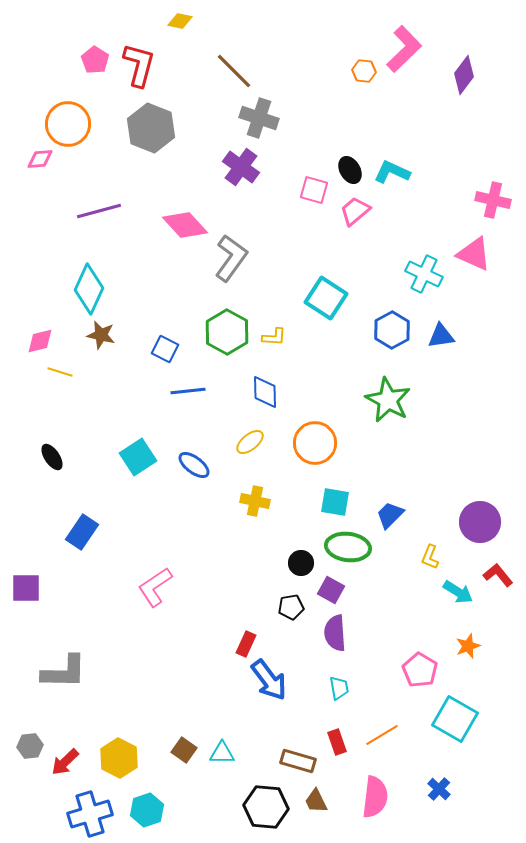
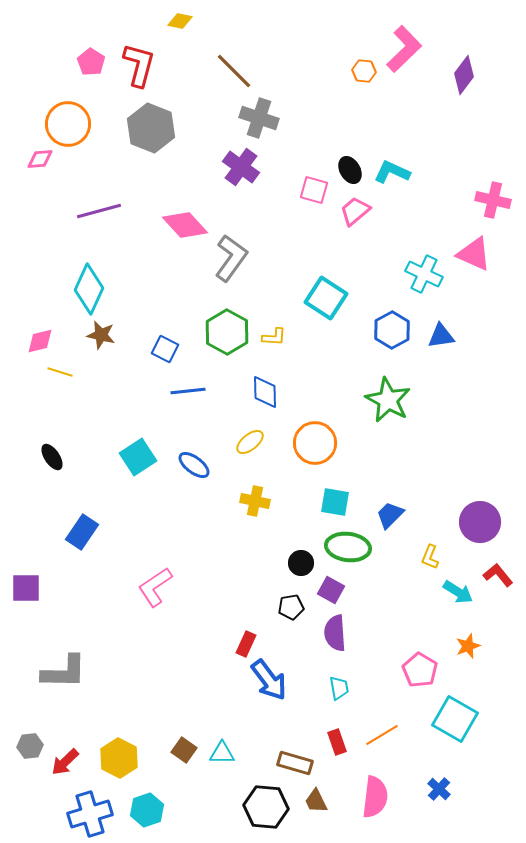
pink pentagon at (95, 60): moved 4 px left, 2 px down
brown rectangle at (298, 761): moved 3 px left, 2 px down
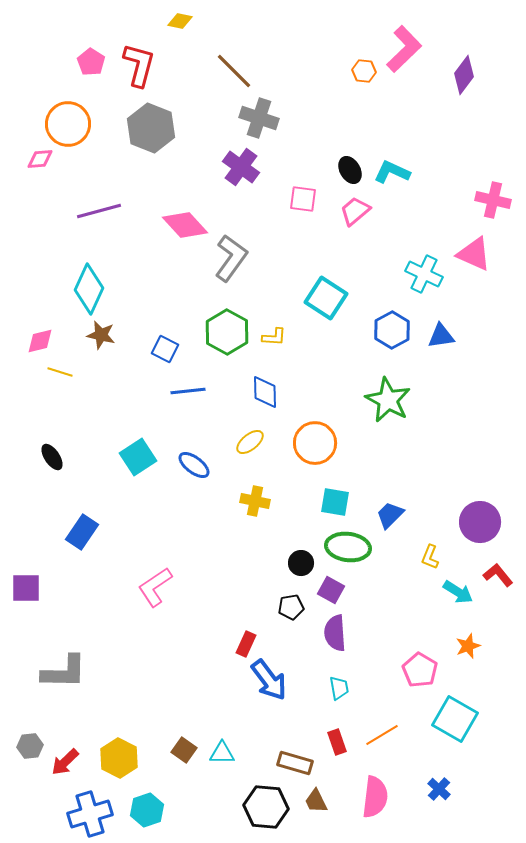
pink square at (314, 190): moved 11 px left, 9 px down; rotated 8 degrees counterclockwise
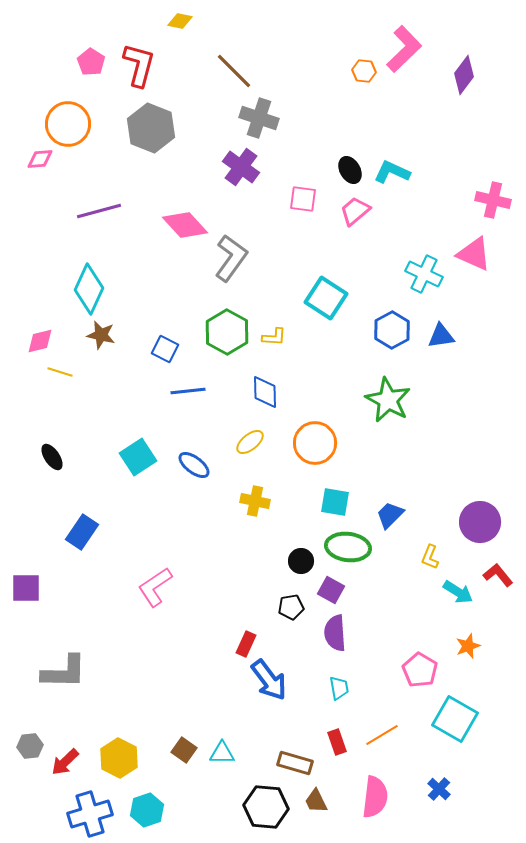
black circle at (301, 563): moved 2 px up
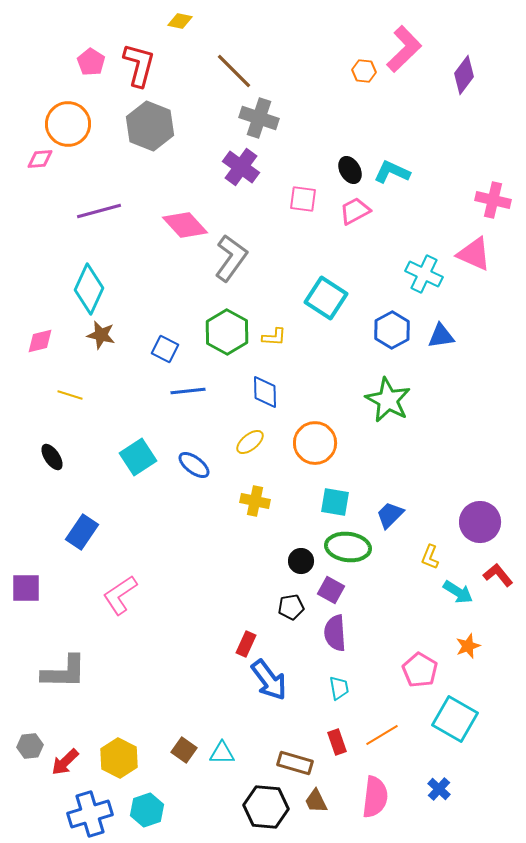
gray hexagon at (151, 128): moved 1 px left, 2 px up
pink trapezoid at (355, 211): rotated 12 degrees clockwise
yellow line at (60, 372): moved 10 px right, 23 px down
pink L-shape at (155, 587): moved 35 px left, 8 px down
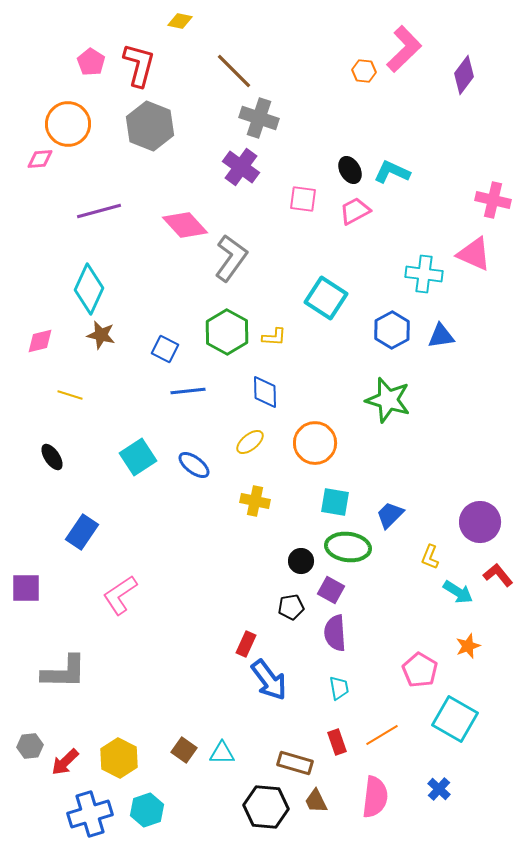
cyan cross at (424, 274): rotated 18 degrees counterclockwise
green star at (388, 400): rotated 12 degrees counterclockwise
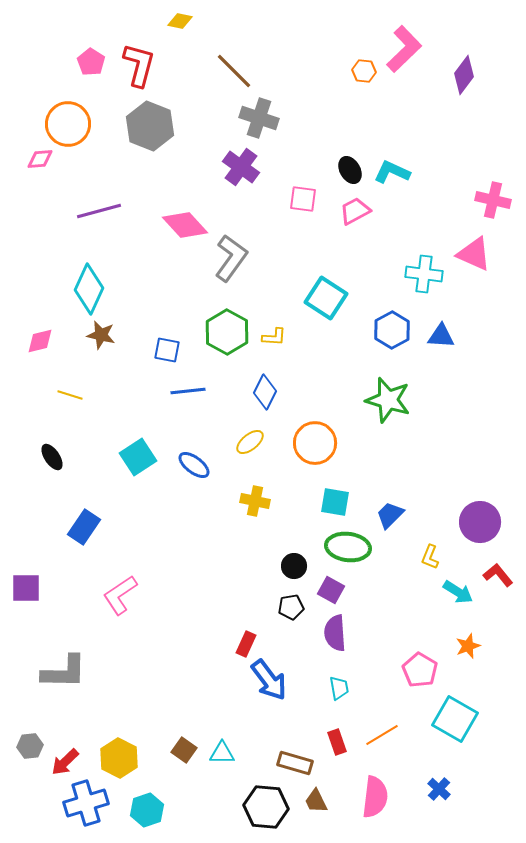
blue triangle at (441, 336): rotated 12 degrees clockwise
blue square at (165, 349): moved 2 px right, 1 px down; rotated 16 degrees counterclockwise
blue diamond at (265, 392): rotated 28 degrees clockwise
blue rectangle at (82, 532): moved 2 px right, 5 px up
black circle at (301, 561): moved 7 px left, 5 px down
blue cross at (90, 814): moved 4 px left, 11 px up
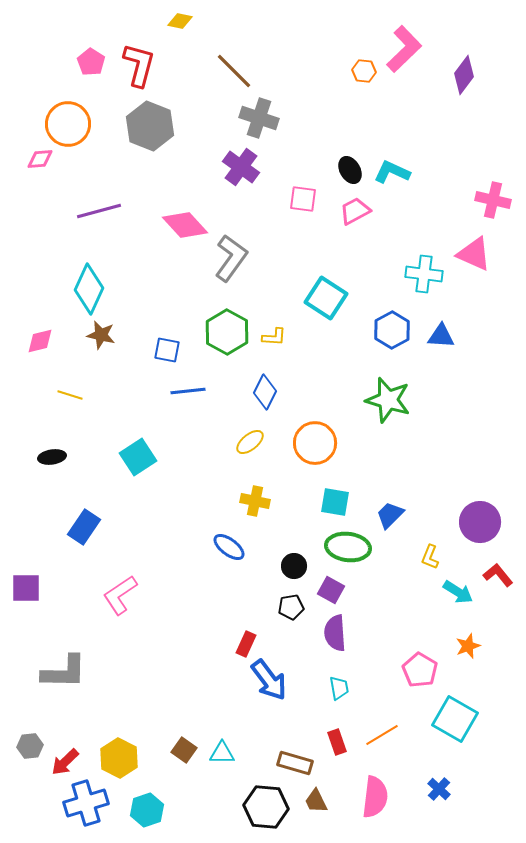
black ellipse at (52, 457): rotated 64 degrees counterclockwise
blue ellipse at (194, 465): moved 35 px right, 82 px down
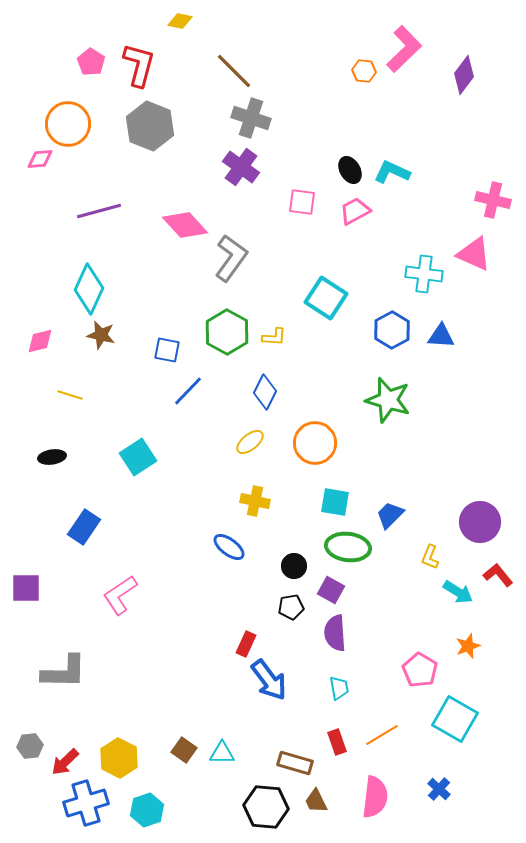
gray cross at (259, 118): moved 8 px left
pink square at (303, 199): moved 1 px left, 3 px down
blue line at (188, 391): rotated 40 degrees counterclockwise
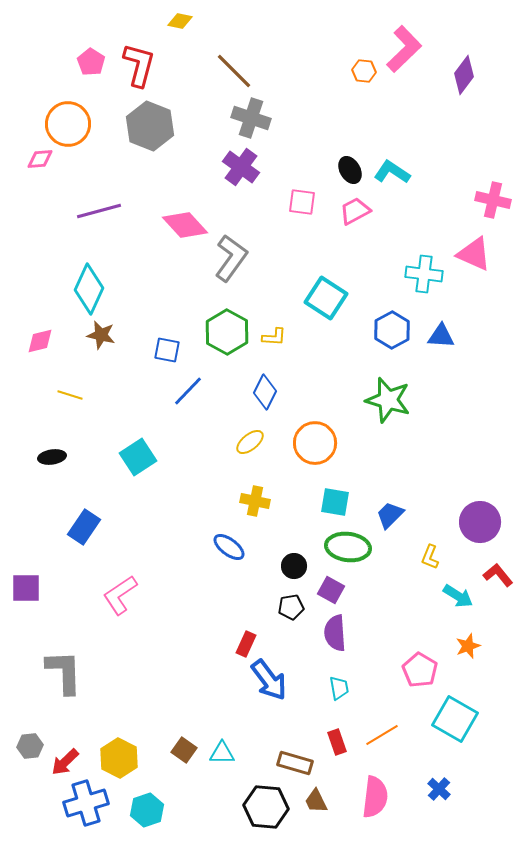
cyan L-shape at (392, 172): rotated 9 degrees clockwise
cyan arrow at (458, 592): moved 4 px down
gray L-shape at (64, 672): rotated 93 degrees counterclockwise
